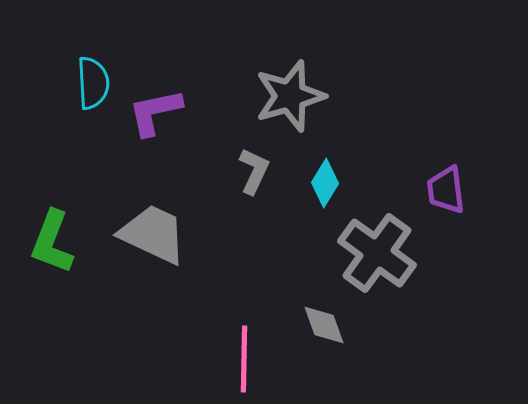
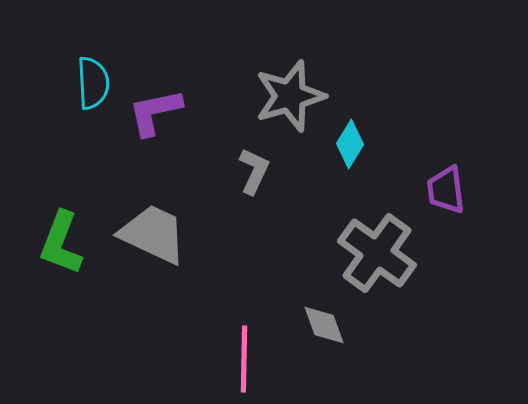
cyan diamond: moved 25 px right, 39 px up
green L-shape: moved 9 px right, 1 px down
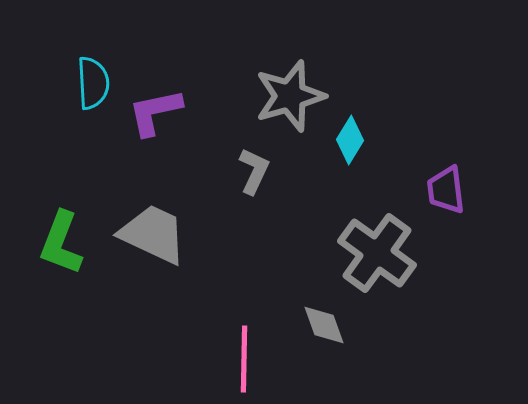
cyan diamond: moved 4 px up
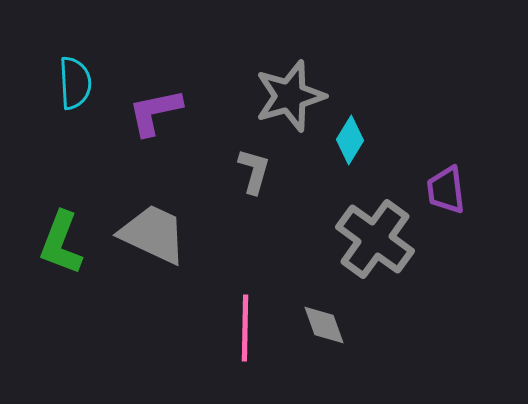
cyan semicircle: moved 18 px left
gray L-shape: rotated 9 degrees counterclockwise
gray cross: moved 2 px left, 14 px up
pink line: moved 1 px right, 31 px up
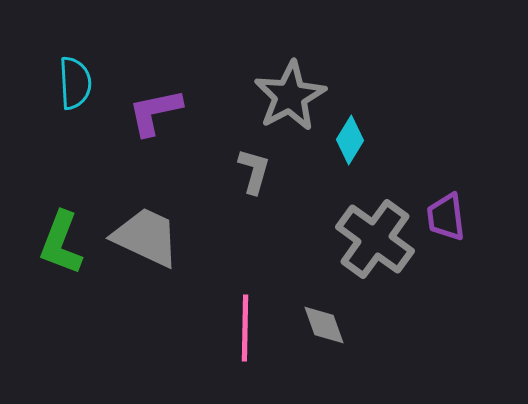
gray star: rotated 12 degrees counterclockwise
purple trapezoid: moved 27 px down
gray trapezoid: moved 7 px left, 3 px down
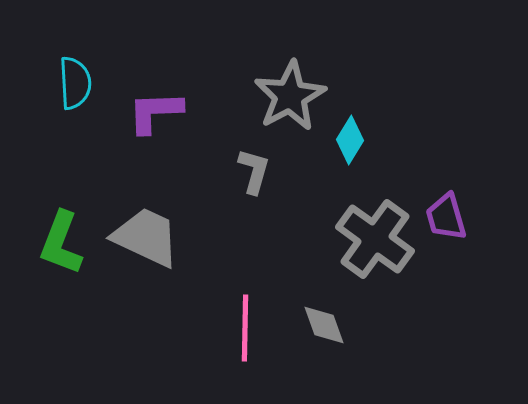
purple L-shape: rotated 10 degrees clockwise
purple trapezoid: rotated 9 degrees counterclockwise
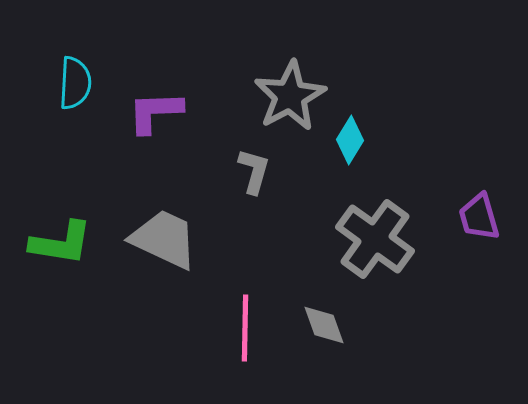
cyan semicircle: rotated 6 degrees clockwise
purple trapezoid: moved 33 px right
gray trapezoid: moved 18 px right, 2 px down
green L-shape: rotated 102 degrees counterclockwise
